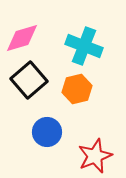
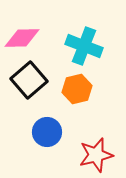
pink diamond: rotated 15 degrees clockwise
red star: moved 1 px right, 1 px up; rotated 8 degrees clockwise
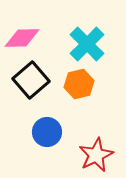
cyan cross: moved 3 px right, 2 px up; rotated 24 degrees clockwise
black square: moved 2 px right
orange hexagon: moved 2 px right, 5 px up
red star: rotated 12 degrees counterclockwise
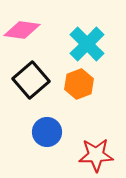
pink diamond: moved 8 px up; rotated 9 degrees clockwise
orange hexagon: rotated 8 degrees counterclockwise
red star: rotated 24 degrees clockwise
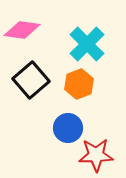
blue circle: moved 21 px right, 4 px up
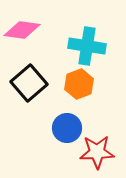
cyan cross: moved 2 px down; rotated 36 degrees counterclockwise
black square: moved 2 px left, 3 px down
blue circle: moved 1 px left
red star: moved 1 px right, 3 px up
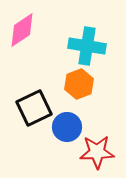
pink diamond: rotated 42 degrees counterclockwise
black square: moved 5 px right, 25 px down; rotated 15 degrees clockwise
blue circle: moved 1 px up
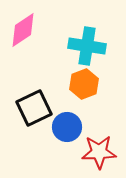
pink diamond: moved 1 px right
orange hexagon: moved 5 px right
red star: moved 2 px right
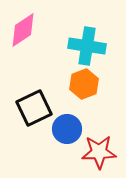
blue circle: moved 2 px down
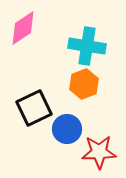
pink diamond: moved 2 px up
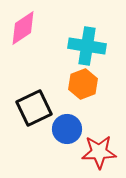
orange hexagon: moved 1 px left
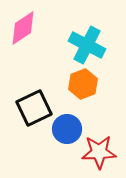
cyan cross: moved 1 px up; rotated 18 degrees clockwise
